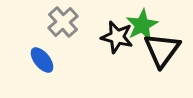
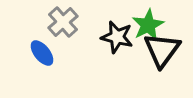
green star: moved 6 px right
blue ellipse: moved 7 px up
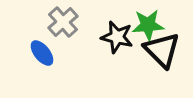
green star: rotated 24 degrees clockwise
black triangle: rotated 21 degrees counterclockwise
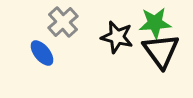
green star: moved 7 px right, 2 px up
black triangle: moved 1 px left, 1 px down; rotated 9 degrees clockwise
